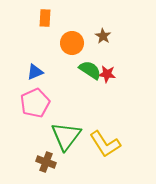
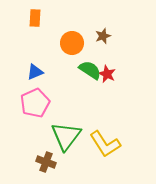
orange rectangle: moved 10 px left
brown star: rotated 21 degrees clockwise
red star: rotated 18 degrees clockwise
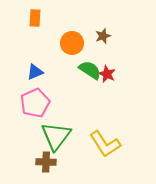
green triangle: moved 10 px left
brown cross: rotated 18 degrees counterclockwise
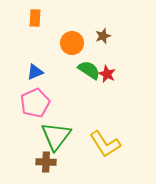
green semicircle: moved 1 px left
